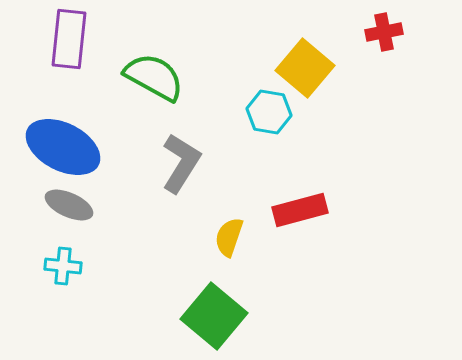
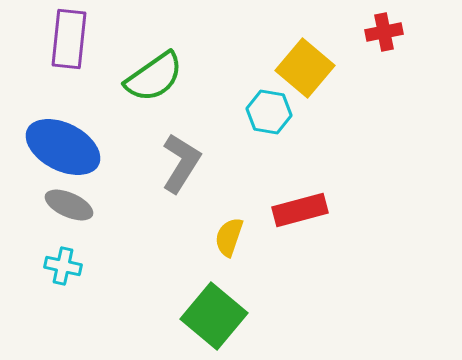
green semicircle: rotated 116 degrees clockwise
cyan cross: rotated 6 degrees clockwise
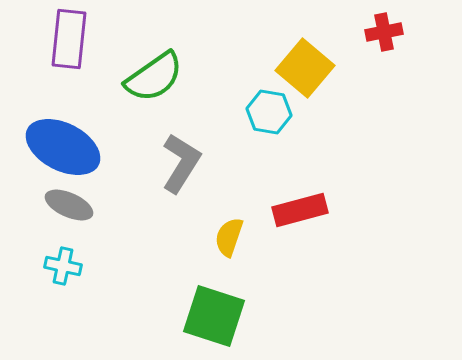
green square: rotated 22 degrees counterclockwise
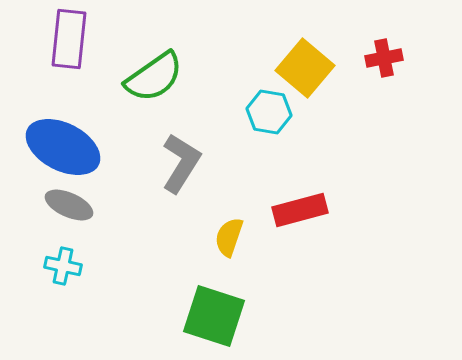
red cross: moved 26 px down
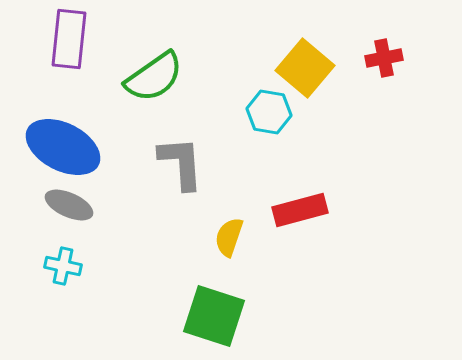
gray L-shape: rotated 36 degrees counterclockwise
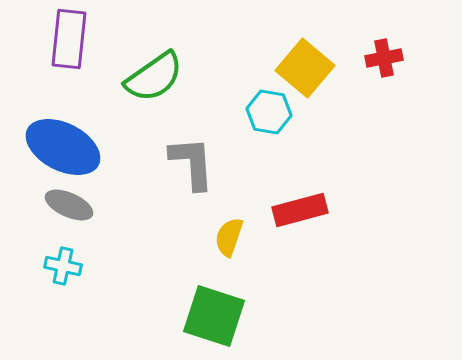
gray L-shape: moved 11 px right
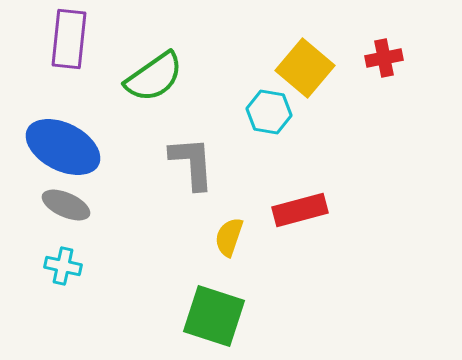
gray ellipse: moved 3 px left
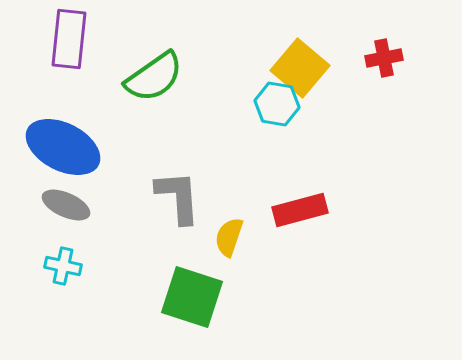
yellow square: moved 5 px left
cyan hexagon: moved 8 px right, 8 px up
gray L-shape: moved 14 px left, 34 px down
green square: moved 22 px left, 19 px up
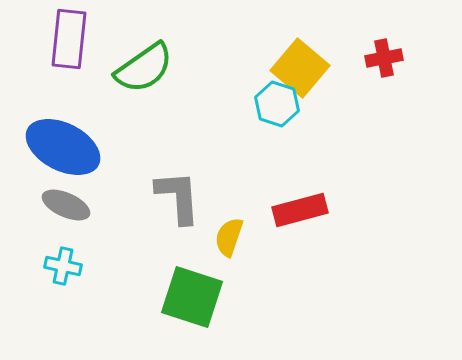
green semicircle: moved 10 px left, 9 px up
cyan hexagon: rotated 9 degrees clockwise
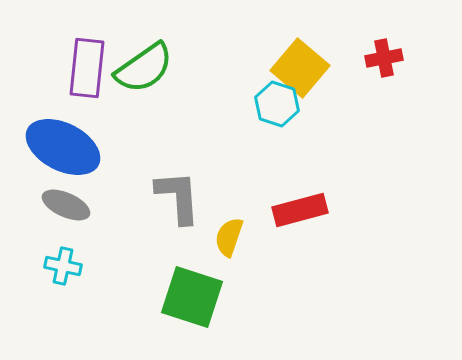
purple rectangle: moved 18 px right, 29 px down
